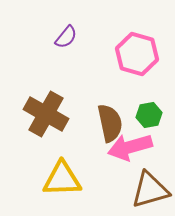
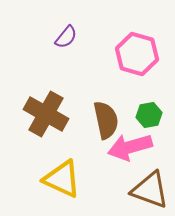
brown semicircle: moved 4 px left, 3 px up
yellow triangle: rotated 27 degrees clockwise
brown triangle: rotated 36 degrees clockwise
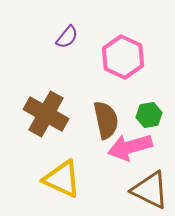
purple semicircle: moved 1 px right
pink hexagon: moved 14 px left, 3 px down; rotated 9 degrees clockwise
brown triangle: rotated 6 degrees clockwise
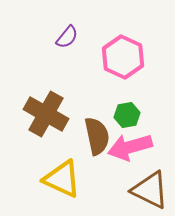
green hexagon: moved 22 px left
brown semicircle: moved 9 px left, 16 px down
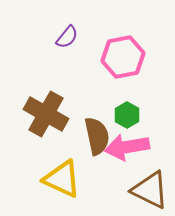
pink hexagon: rotated 24 degrees clockwise
green hexagon: rotated 20 degrees counterclockwise
pink arrow: moved 3 px left; rotated 6 degrees clockwise
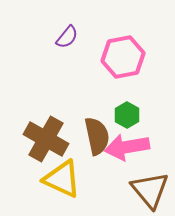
brown cross: moved 25 px down
brown triangle: rotated 24 degrees clockwise
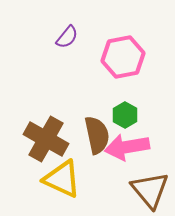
green hexagon: moved 2 px left
brown semicircle: moved 1 px up
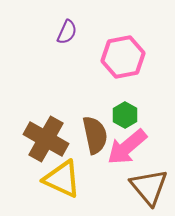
purple semicircle: moved 5 px up; rotated 15 degrees counterclockwise
brown semicircle: moved 2 px left
pink arrow: rotated 30 degrees counterclockwise
brown triangle: moved 1 px left, 3 px up
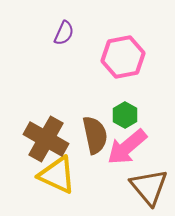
purple semicircle: moved 3 px left, 1 px down
yellow triangle: moved 5 px left, 4 px up
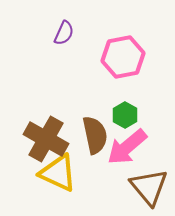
yellow triangle: moved 1 px right, 2 px up
